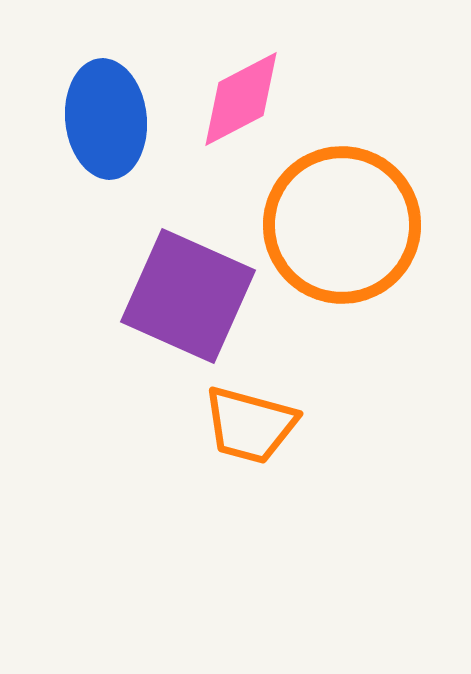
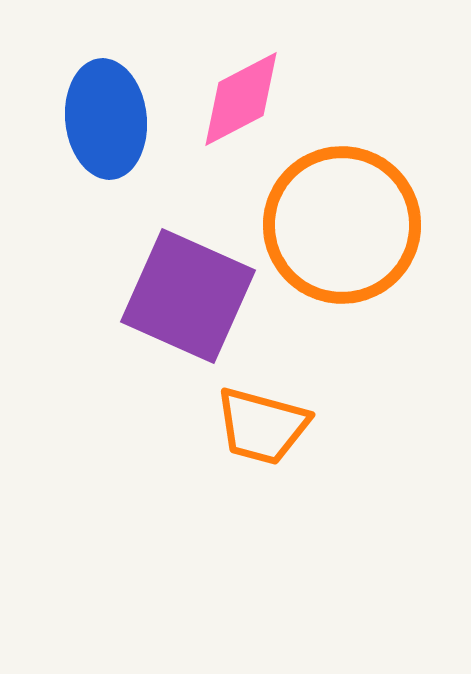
orange trapezoid: moved 12 px right, 1 px down
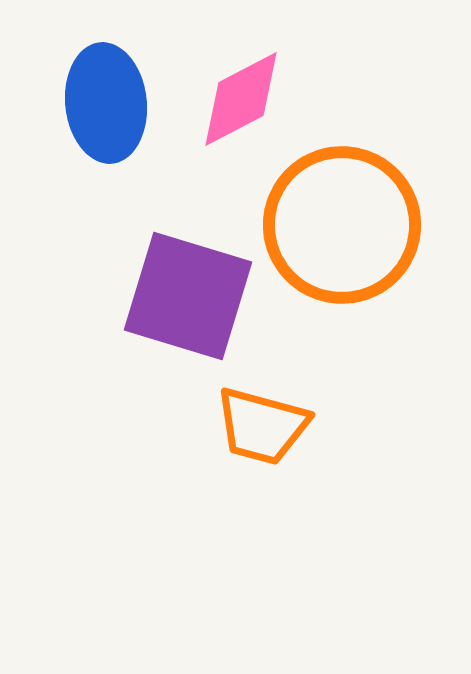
blue ellipse: moved 16 px up
purple square: rotated 7 degrees counterclockwise
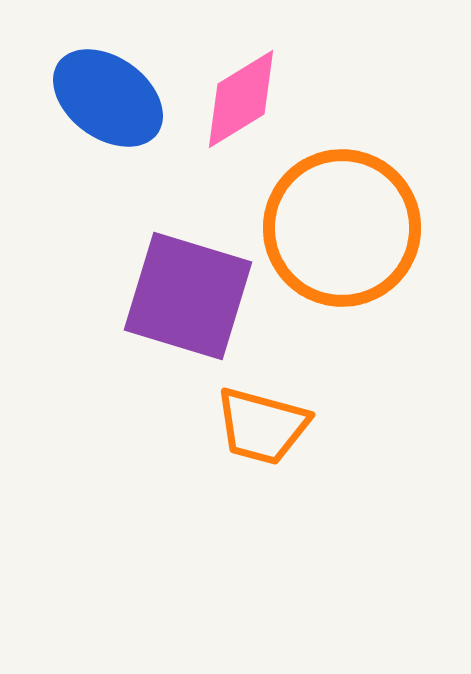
pink diamond: rotated 4 degrees counterclockwise
blue ellipse: moved 2 px right, 5 px up; rotated 48 degrees counterclockwise
orange circle: moved 3 px down
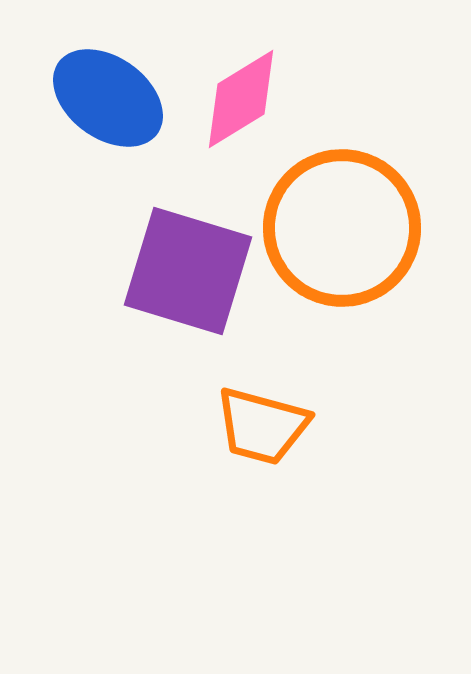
purple square: moved 25 px up
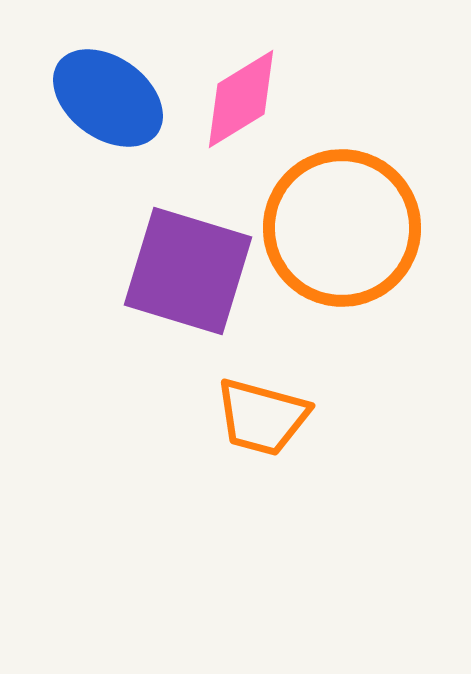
orange trapezoid: moved 9 px up
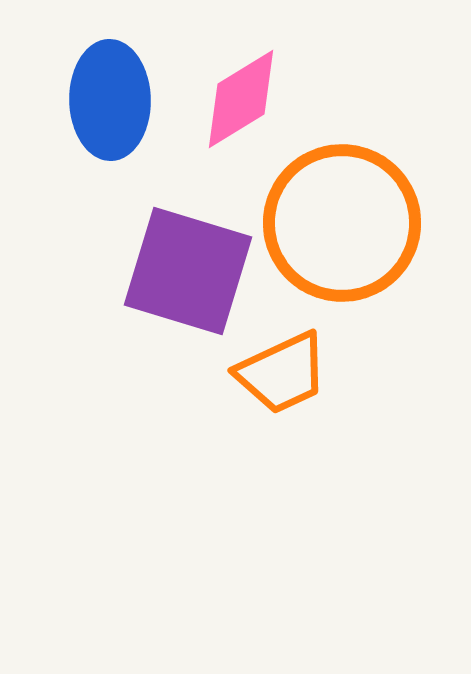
blue ellipse: moved 2 px right, 2 px down; rotated 53 degrees clockwise
orange circle: moved 5 px up
orange trapezoid: moved 20 px right, 44 px up; rotated 40 degrees counterclockwise
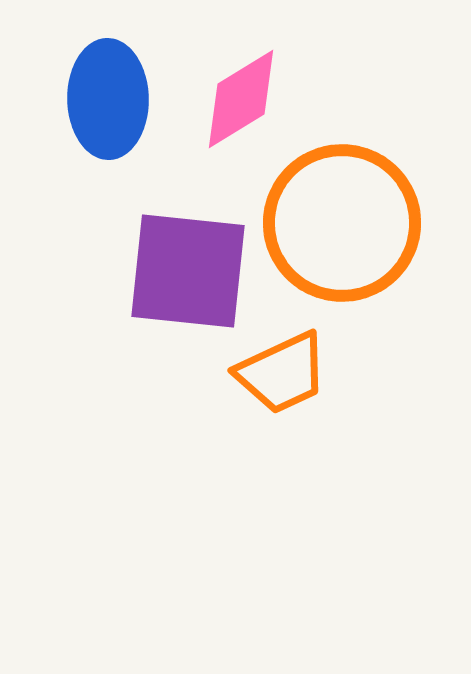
blue ellipse: moved 2 px left, 1 px up
purple square: rotated 11 degrees counterclockwise
